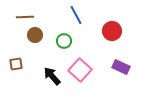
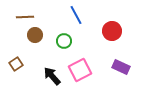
brown square: rotated 24 degrees counterclockwise
pink square: rotated 20 degrees clockwise
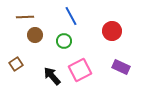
blue line: moved 5 px left, 1 px down
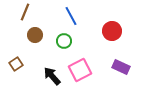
brown line: moved 5 px up; rotated 66 degrees counterclockwise
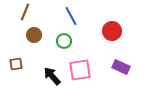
brown circle: moved 1 px left
brown square: rotated 24 degrees clockwise
pink square: rotated 20 degrees clockwise
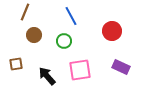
black arrow: moved 5 px left
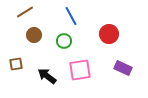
brown line: rotated 36 degrees clockwise
red circle: moved 3 px left, 3 px down
purple rectangle: moved 2 px right, 1 px down
black arrow: rotated 12 degrees counterclockwise
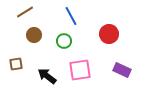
purple rectangle: moved 1 px left, 2 px down
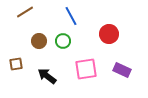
brown circle: moved 5 px right, 6 px down
green circle: moved 1 px left
pink square: moved 6 px right, 1 px up
